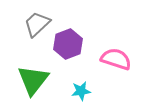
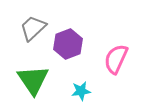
gray trapezoid: moved 4 px left, 4 px down
pink semicircle: rotated 84 degrees counterclockwise
green triangle: rotated 12 degrees counterclockwise
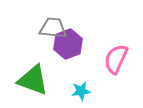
gray trapezoid: moved 20 px right; rotated 48 degrees clockwise
green triangle: rotated 36 degrees counterclockwise
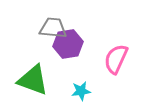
purple hexagon: rotated 12 degrees clockwise
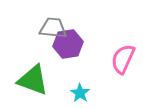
pink semicircle: moved 7 px right
cyan star: moved 1 px left, 2 px down; rotated 30 degrees counterclockwise
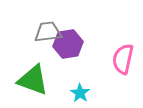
gray trapezoid: moved 5 px left, 4 px down; rotated 12 degrees counterclockwise
pink semicircle: rotated 12 degrees counterclockwise
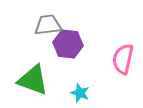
gray trapezoid: moved 7 px up
purple hexagon: rotated 16 degrees clockwise
cyan star: rotated 12 degrees counterclockwise
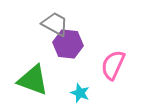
gray trapezoid: moved 7 px right, 1 px up; rotated 36 degrees clockwise
pink semicircle: moved 10 px left, 6 px down; rotated 12 degrees clockwise
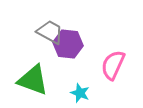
gray trapezoid: moved 5 px left, 8 px down
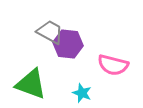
pink semicircle: rotated 100 degrees counterclockwise
green triangle: moved 2 px left, 4 px down
cyan star: moved 2 px right
